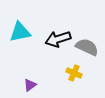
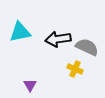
black arrow: rotated 10 degrees clockwise
yellow cross: moved 1 px right, 4 px up
purple triangle: rotated 24 degrees counterclockwise
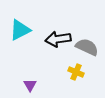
cyan triangle: moved 2 px up; rotated 15 degrees counterclockwise
yellow cross: moved 1 px right, 3 px down
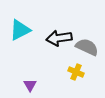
black arrow: moved 1 px right, 1 px up
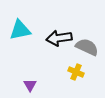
cyan triangle: rotated 15 degrees clockwise
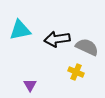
black arrow: moved 2 px left, 1 px down
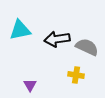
yellow cross: moved 3 px down; rotated 14 degrees counterclockwise
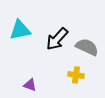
black arrow: rotated 40 degrees counterclockwise
purple triangle: rotated 40 degrees counterclockwise
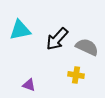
purple triangle: moved 1 px left
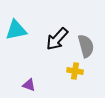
cyan triangle: moved 4 px left
gray semicircle: moved 1 px left, 1 px up; rotated 50 degrees clockwise
yellow cross: moved 1 px left, 4 px up
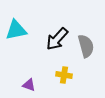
yellow cross: moved 11 px left, 4 px down
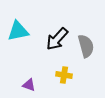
cyan triangle: moved 2 px right, 1 px down
